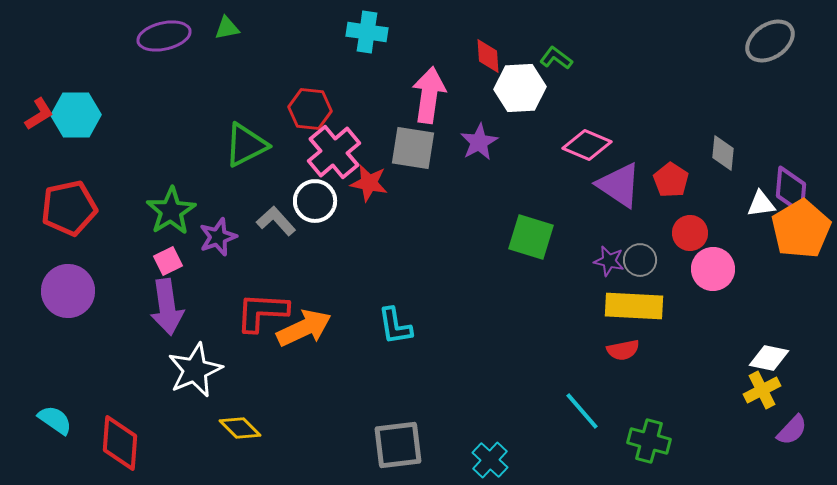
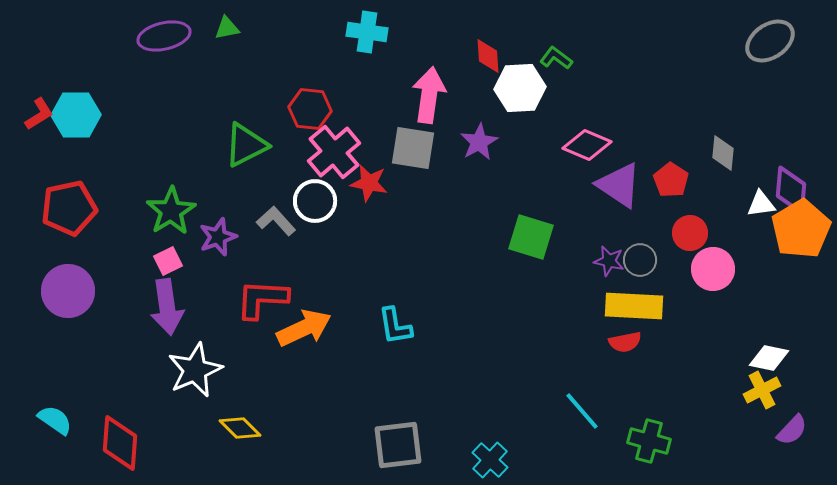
red L-shape at (262, 312): moved 13 px up
red semicircle at (623, 350): moved 2 px right, 8 px up
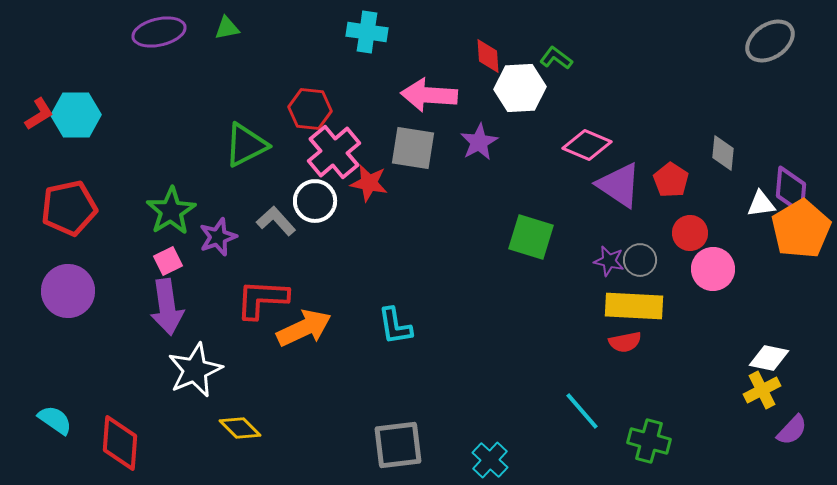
purple ellipse at (164, 36): moved 5 px left, 4 px up
pink arrow at (429, 95): rotated 94 degrees counterclockwise
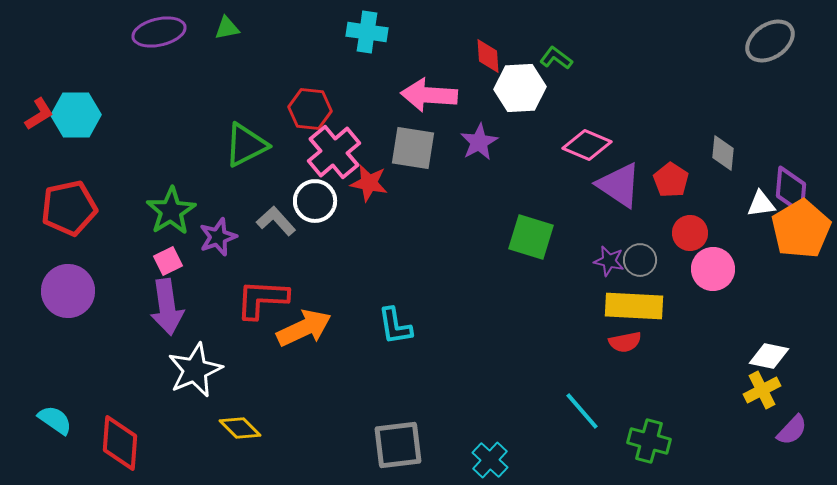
white diamond at (769, 358): moved 2 px up
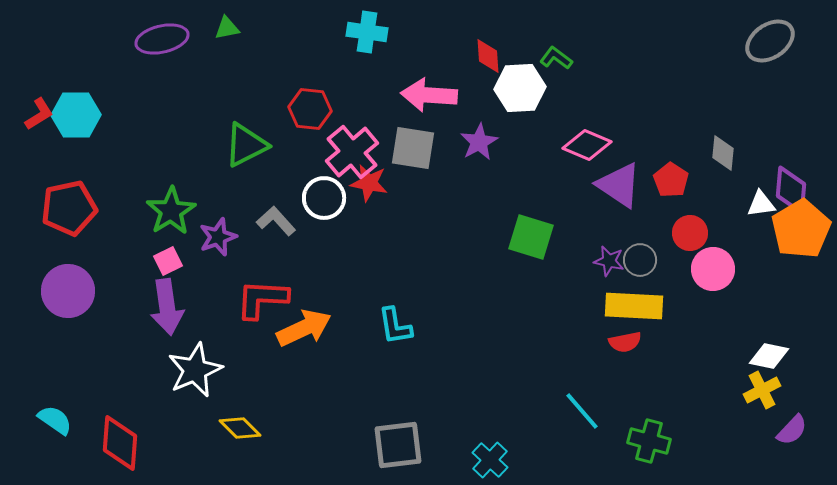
purple ellipse at (159, 32): moved 3 px right, 7 px down
pink cross at (334, 152): moved 18 px right
white circle at (315, 201): moved 9 px right, 3 px up
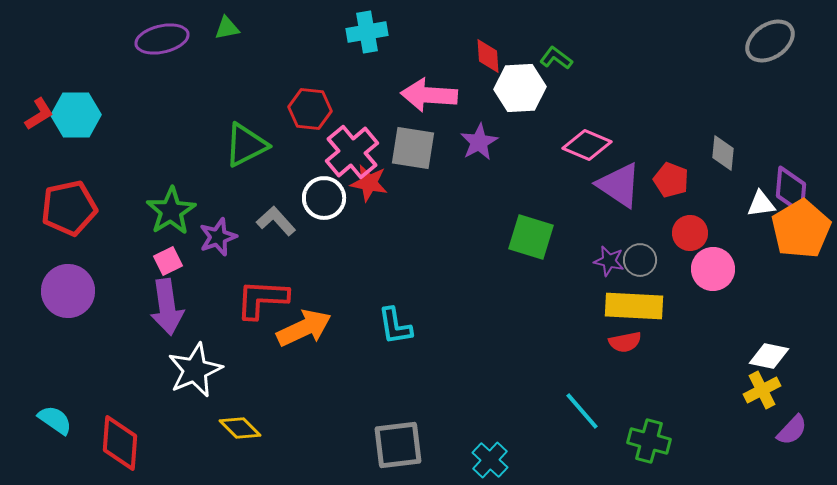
cyan cross at (367, 32): rotated 18 degrees counterclockwise
red pentagon at (671, 180): rotated 12 degrees counterclockwise
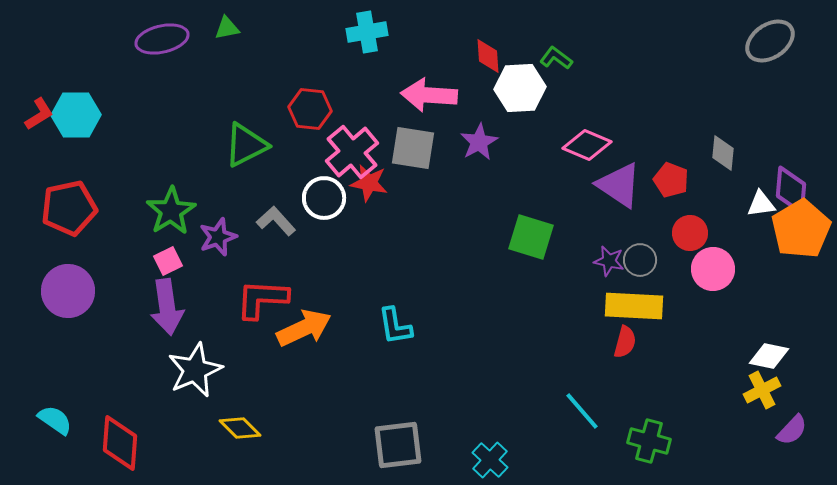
red semicircle at (625, 342): rotated 64 degrees counterclockwise
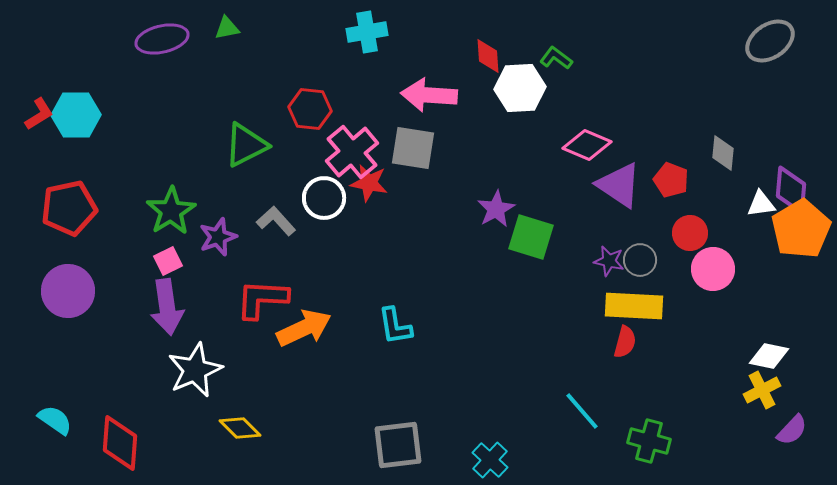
purple star at (479, 142): moved 17 px right, 67 px down
